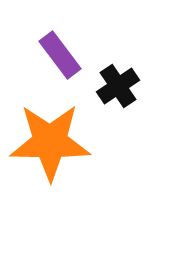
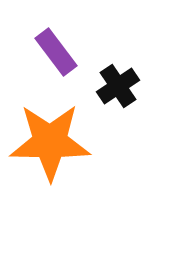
purple rectangle: moved 4 px left, 3 px up
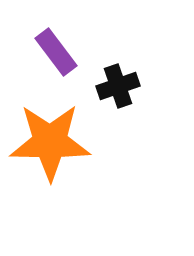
black cross: rotated 15 degrees clockwise
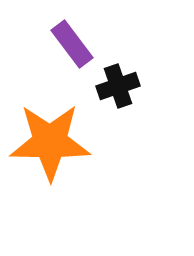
purple rectangle: moved 16 px right, 8 px up
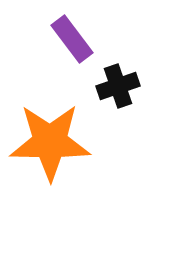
purple rectangle: moved 5 px up
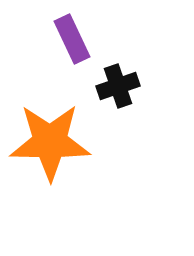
purple rectangle: rotated 12 degrees clockwise
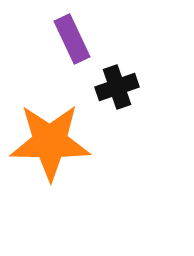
black cross: moved 1 px left, 1 px down
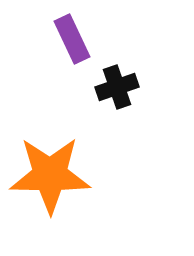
orange star: moved 33 px down
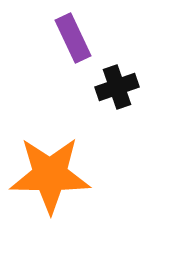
purple rectangle: moved 1 px right, 1 px up
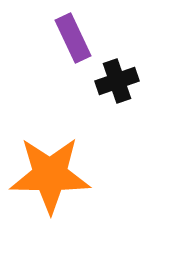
black cross: moved 6 px up
